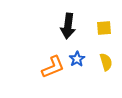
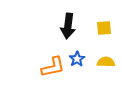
yellow semicircle: rotated 72 degrees counterclockwise
orange L-shape: rotated 10 degrees clockwise
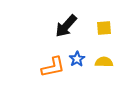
black arrow: moved 2 px left; rotated 35 degrees clockwise
yellow semicircle: moved 2 px left
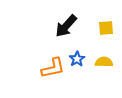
yellow square: moved 2 px right
orange L-shape: moved 1 px down
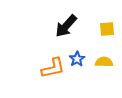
yellow square: moved 1 px right, 1 px down
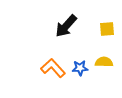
blue star: moved 3 px right, 9 px down; rotated 28 degrees clockwise
orange L-shape: rotated 120 degrees counterclockwise
